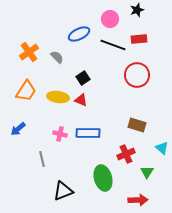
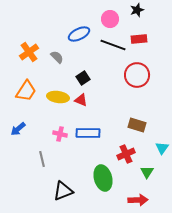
cyan triangle: rotated 24 degrees clockwise
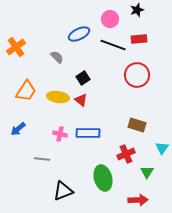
orange cross: moved 13 px left, 5 px up
red triangle: rotated 16 degrees clockwise
gray line: rotated 70 degrees counterclockwise
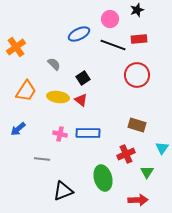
gray semicircle: moved 3 px left, 7 px down
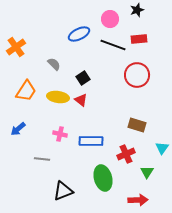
blue rectangle: moved 3 px right, 8 px down
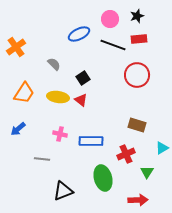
black star: moved 6 px down
orange trapezoid: moved 2 px left, 2 px down
cyan triangle: rotated 24 degrees clockwise
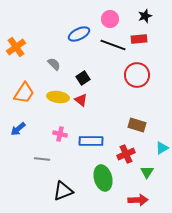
black star: moved 8 px right
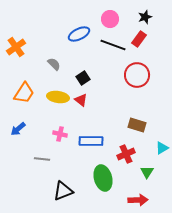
black star: moved 1 px down
red rectangle: rotated 49 degrees counterclockwise
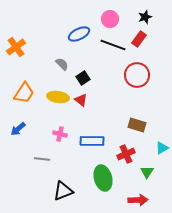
gray semicircle: moved 8 px right
blue rectangle: moved 1 px right
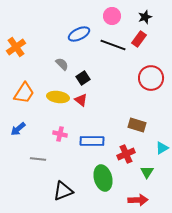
pink circle: moved 2 px right, 3 px up
red circle: moved 14 px right, 3 px down
gray line: moved 4 px left
